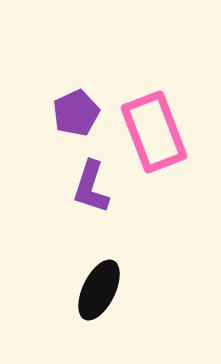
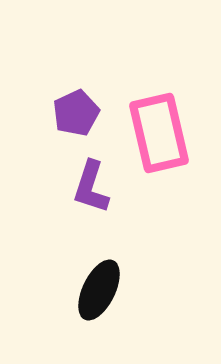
pink rectangle: moved 5 px right, 1 px down; rotated 8 degrees clockwise
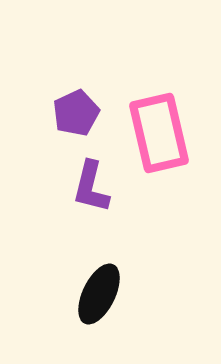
purple L-shape: rotated 4 degrees counterclockwise
black ellipse: moved 4 px down
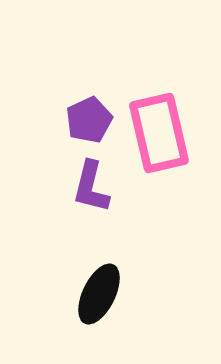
purple pentagon: moved 13 px right, 7 px down
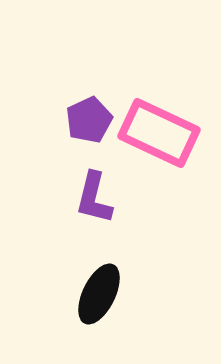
pink rectangle: rotated 52 degrees counterclockwise
purple L-shape: moved 3 px right, 11 px down
